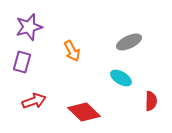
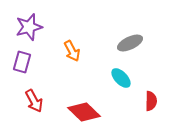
gray ellipse: moved 1 px right, 1 px down
cyan ellipse: rotated 15 degrees clockwise
red arrow: rotated 80 degrees clockwise
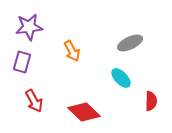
purple star: rotated 8 degrees clockwise
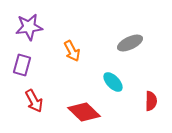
purple rectangle: moved 3 px down
cyan ellipse: moved 8 px left, 4 px down
